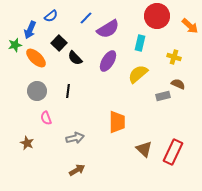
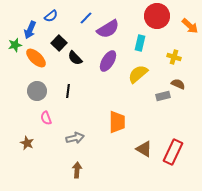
brown triangle: rotated 12 degrees counterclockwise
brown arrow: rotated 56 degrees counterclockwise
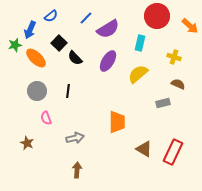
gray rectangle: moved 7 px down
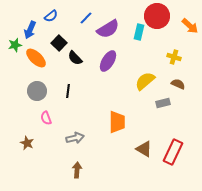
cyan rectangle: moved 1 px left, 11 px up
yellow semicircle: moved 7 px right, 7 px down
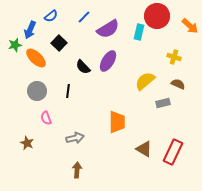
blue line: moved 2 px left, 1 px up
black semicircle: moved 8 px right, 9 px down
